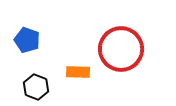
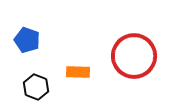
red circle: moved 13 px right, 7 px down
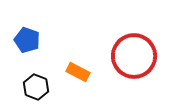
orange rectangle: rotated 25 degrees clockwise
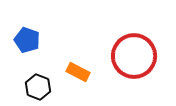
black hexagon: moved 2 px right
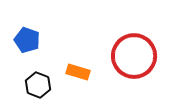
orange rectangle: rotated 10 degrees counterclockwise
black hexagon: moved 2 px up
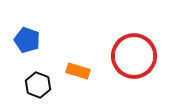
orange rectangle: moved 1 px up
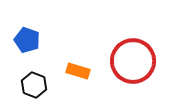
red circle: moved 1 px left, 5 px down
black hexagon: moved 4 px left
